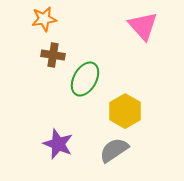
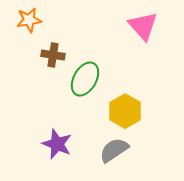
orange star: moved 15 px left, 1 px down
purple star: moved 1 px left
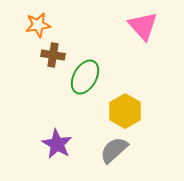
orange star: moved 9 px right, 5 px down
green ellipse: moved 2 px up
purple star: rotated 8 degrees clockwise
gray semicircle: rotated 8 degrees counterclockwise
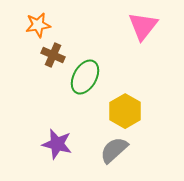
pink triangle: rotated 20 degrees clockwise
brown cross: rotated 15 degrees clockwise
purple star: rotated 16 degrees counterclockwise
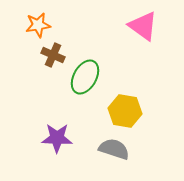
pink triangle: rotated 32 degrees counterclockwise
yellow hexagon: rotated 20 degrees counterclockwise
purple star: moved 6 px up; rotated 12 degrees counterclockwise
gray semicircle: moved 1 px up; rotated 60 degrees clockwise
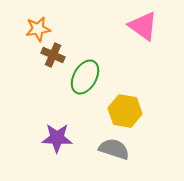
orange star: moved 4 px down
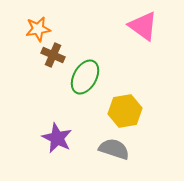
yellow hexagon: rotated 20 degrees counterclockwise
purple star: rotated 24 degrees clockwise
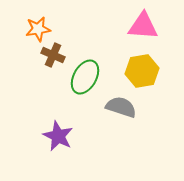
pink triangle: rotated 32 degrees counterclockwise
yellow hexagon: moved 17 px right, 40 px up
purple star: moved 1 px right, 2 px up
gray semicircle: moved 7 px right, 42 px up
